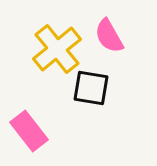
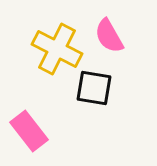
yellow cross: rotated 24 degrees counterclockwise
black square: moved 3 px right
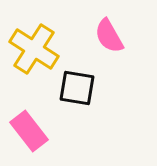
yellow cross: moved 23 px left; rotated 6 degrees clockwise
black square: moved 17 px left
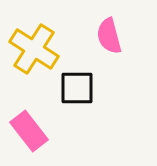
pink semicircle: rotated 15 degrees clockwise
black square: rotated 9 degrees counterclockwise
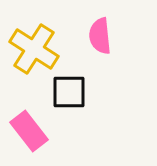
pink semicircle: moved 9 px left; rotated 9 degrees clockwise
black square: moved 8 px left, 4 px down
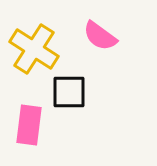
pink semicircle: rotated 48 degrees counterclockwise
pink rectangle: moved 6 px up; rotated 45 degrees clockwise
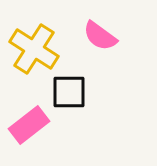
pink rectangle: rotated 45 degrees clockwise
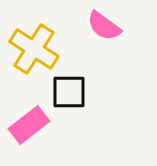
pink semicircle: moved 4 px right, 10 px up
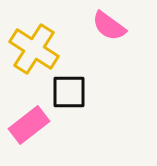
pink semicircle: moved 5 px right
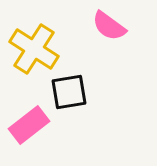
black square: rotated 9 degrees counterclockwise
